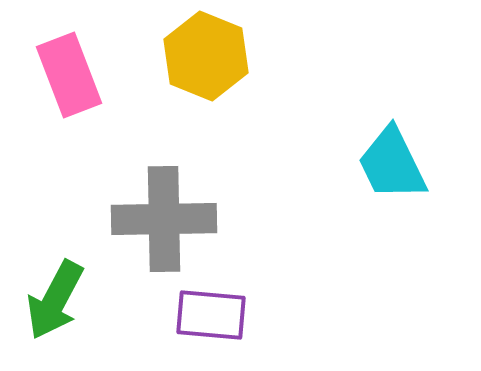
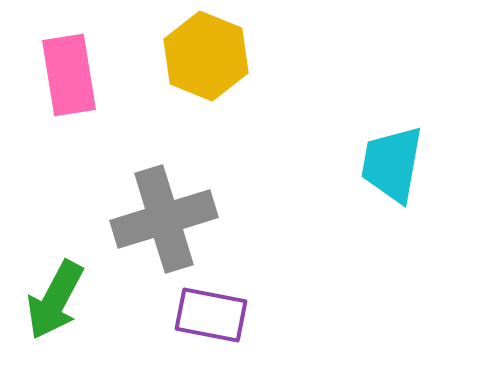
pink rectangle: rotated 12 degrees clockwise
cyan trapezoid: rotated 36 degrees clockwise
gray cross: rotated 16 degrees counterclockwise
purple rectangle: rotated 6 degrees clockwise
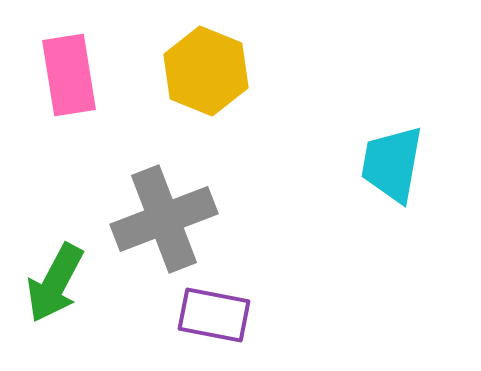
yellow hexagon: moved 15 px down
gray cross: rotated 4 degrees counterclockwise
green arrow: moved 17 px up
purple rectangle: moved 3 px right
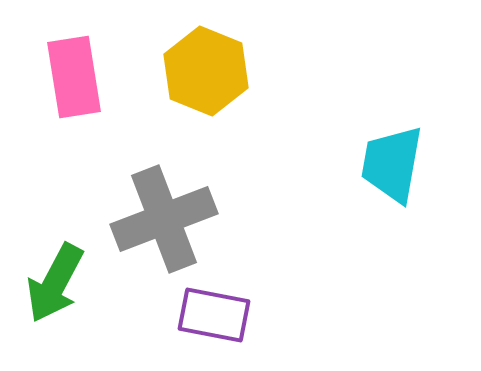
pink rectangle: moved 5 px right, 2 px down
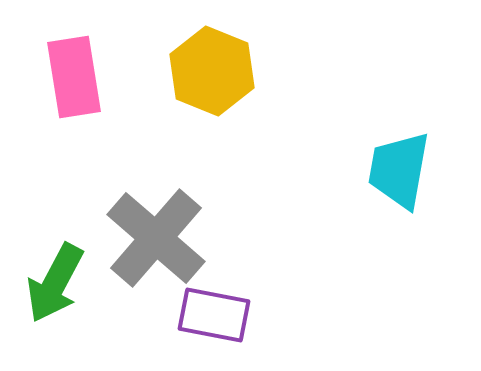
yellow hexagon: moved 6 px right
cyan trapezoid: moved 7 px right, 6 px down
gray cross: moved 8 px left, 19 px down; rotated 28 degrees counterclockwise
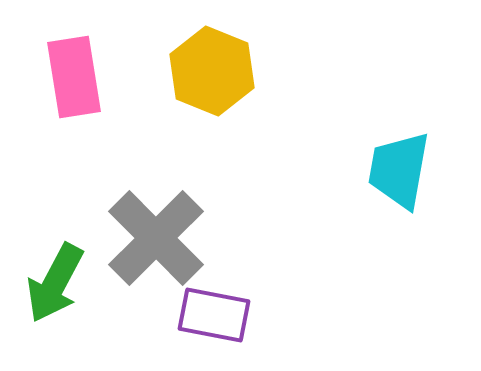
gray cross: rotated 4 degrees clockwise
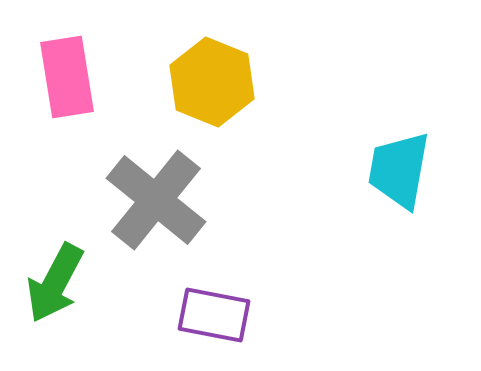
yellow hexagon: moved 11 px down
pink rectangle: moved 7 px left
gray cross: moved 38 px up; rotated 6 degrees counterclockwise
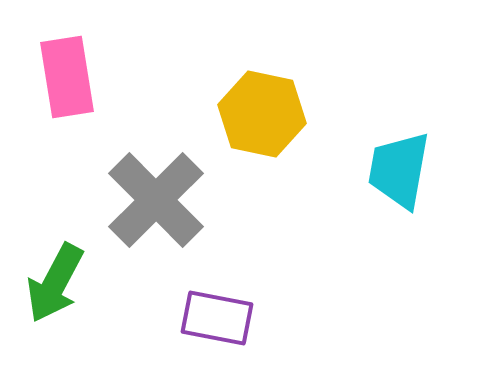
yellow hexagon: moved 50 px right, 32 px down; rotated 10 degrees counterclockwise
gray cross: rotated 6 degrees clockwise
purple rectangle: moved 3 px right, 3 px down
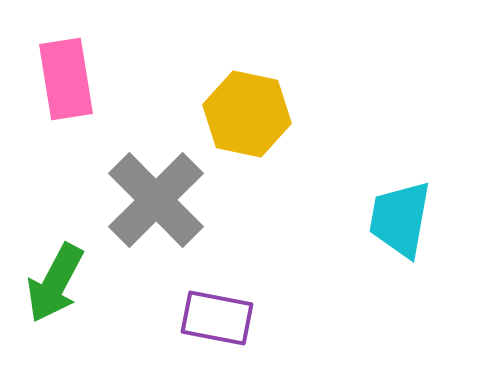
pink rectangle: moved 1 px left, 2 px down
yellow hexagon: moved 15 px left
cyan trapezoid: moved 1 px right, 49 px down
